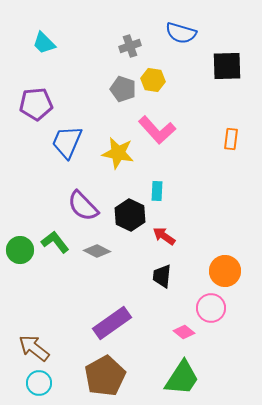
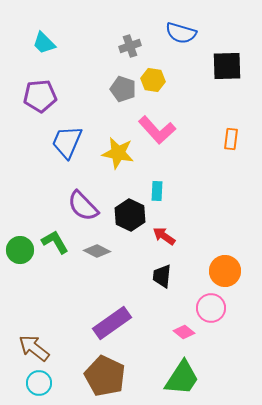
purple pentagon: moved 4 px right, 8 px up
green L-shape: rotated 8 degrees clockwise
brown pentagon: rotated 18 degrees counterclockwise
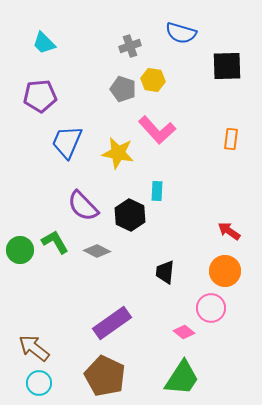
red arrow: moved 65 px right, 5 px up
black trapezoid: moved 3 px right, 4 px up
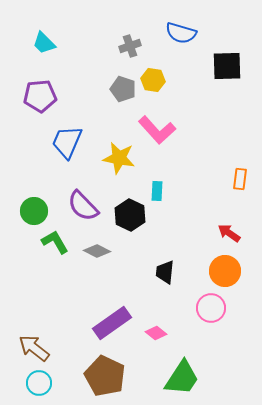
orange rectangle: moved 9 px right, 40 px down
yellow star: moved 1 px right, 5 px down
red arrow: moved 2 px down
green circle: moved 14 px right, 39 px up
pink diamond: moved 28 px left, 1 px down
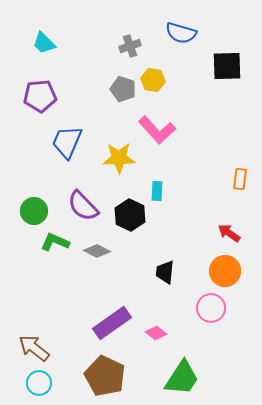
yellow star: rotated 12 degrees counterclockwise
green L-shape: rotated 36 degrees counterclockwise
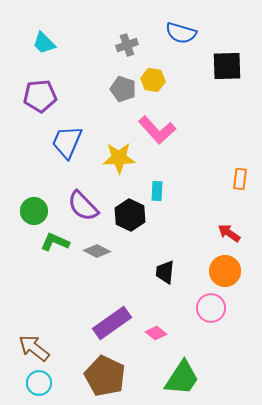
gray cross: moved 3 px left, 1 px up
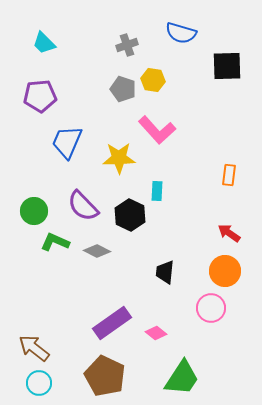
orange rectangle: moved 11 px left, 4 px up
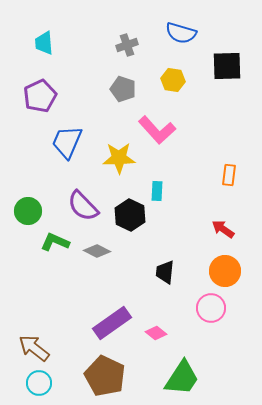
cyan trapezoid: rotated 40 degrees clockwise
yellow hexagon: moved 20 px right
purple pentagon: rotated 20 degrees counterclockwise
green circle: moved 6 px left
red arrow: moved 6 px left, 4 px up
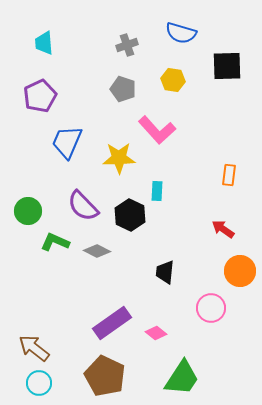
orange circle: moved 15 px right
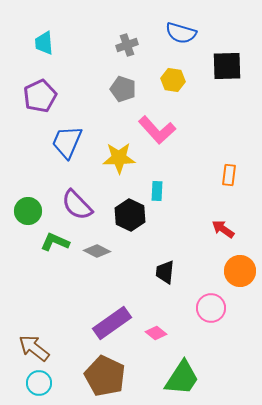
purple semicircle: moved 6 px left, 1 px up
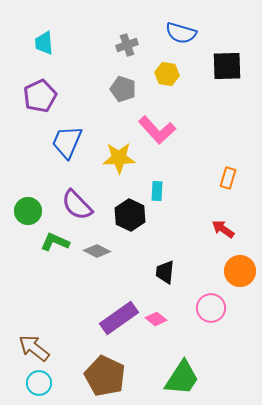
yellow hexagon: moved 6 px left, 6 px up
orange rectangle: moved 1 px left, 3 px down; rotated 10 degrees clockwise
purple rectangle: moved 7 px right, 5 px up
pink diamond: moved 14 px up
